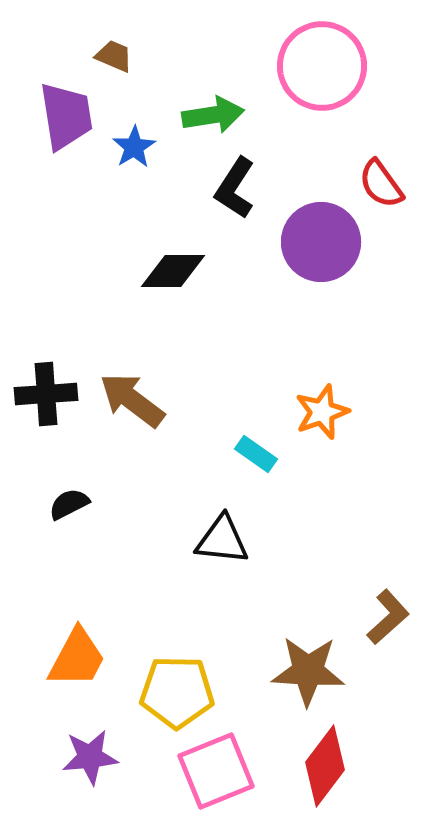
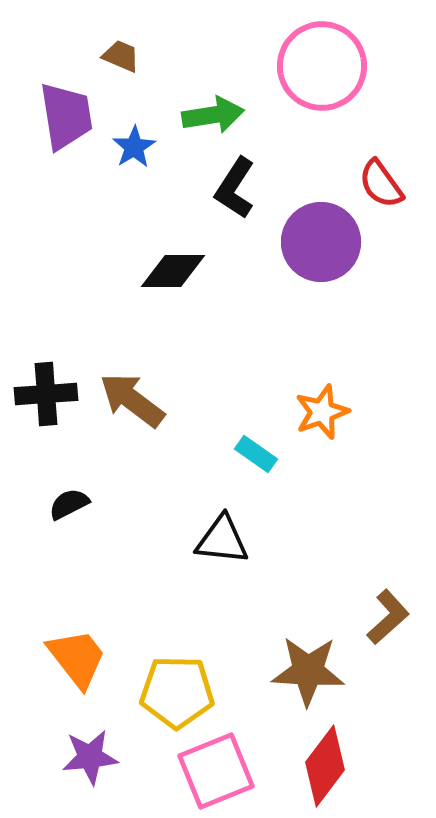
brown trapezoid: moved 7 px right
orange trapezoid: rotated 66 degrees counterclockwise
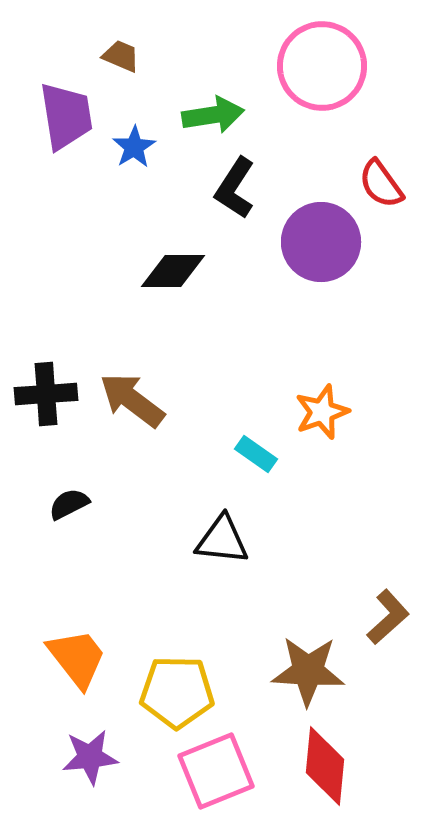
red diamond: rotated 32 degrees counterclockwise
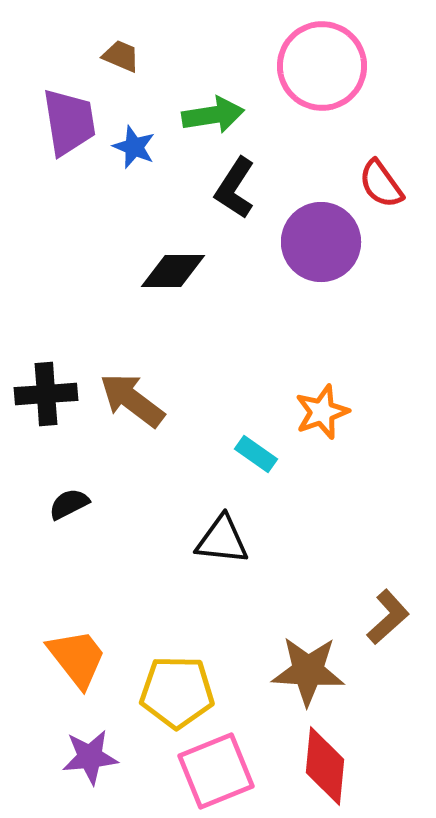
purple trapezoid: moved 3 px right, 6 px down
blue star: rotated 18 degrees counterclockwise
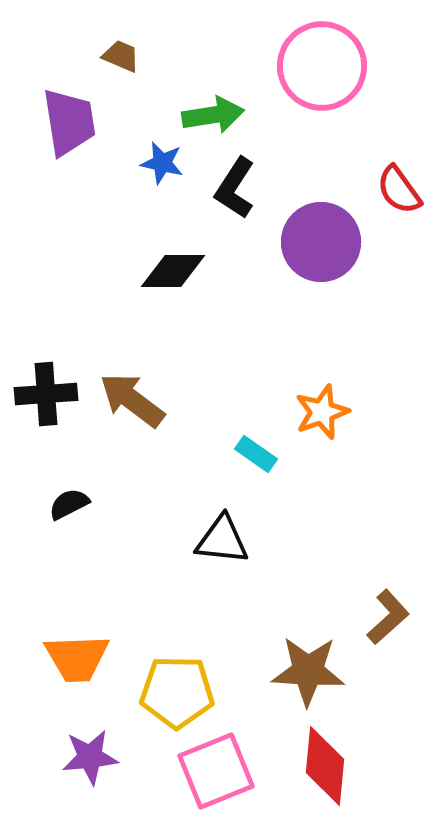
blue star: moved 28 px right, 16 px down; rotated 9 degrees counterclockwise
red semicircle: moved 18 px right, 6 px down
orange trapezoid: rotated 126 degrees clockwise
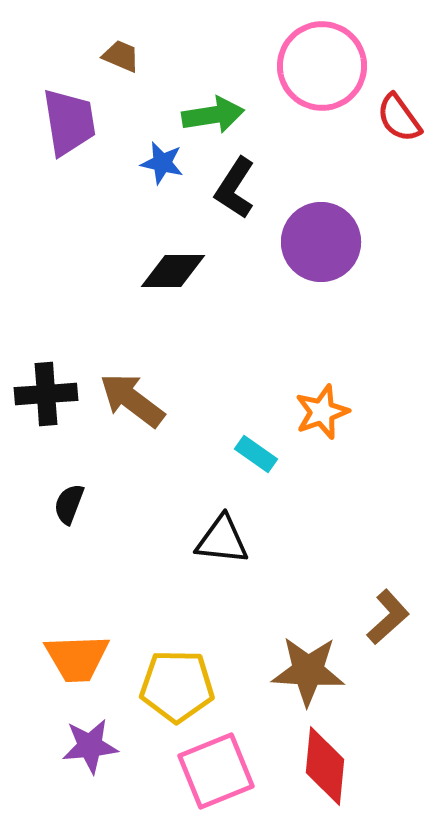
red semicircle: moved 72 px up
black semicircle: rotated 42 degrees counterclockwise
yellow pentagon: moved 6 px up
purple star: moved 11 px up
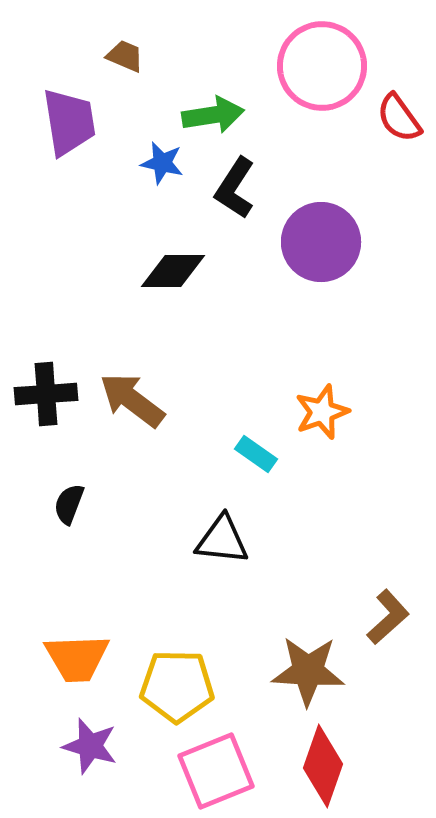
brown trapezoid: moved 4 px right
purple star: rotated 22 degrees clockwise
red diamond: moved 2 px left; rotated 14 degrees clockwise
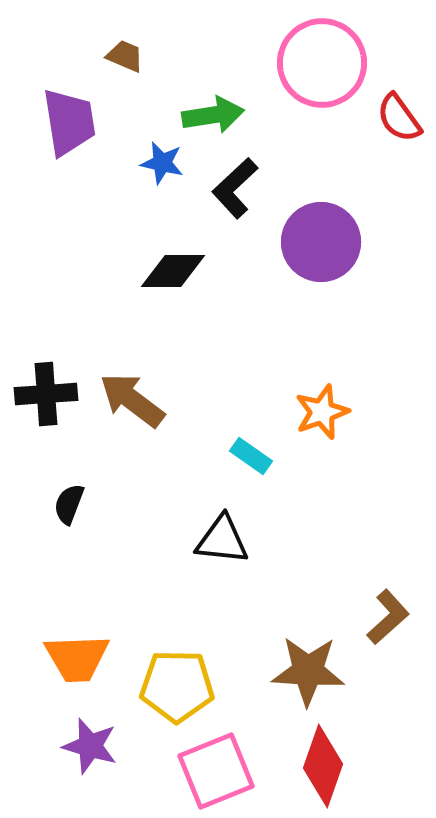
pink circle: moved 3 px up
black L-shape: rotated 14 degrees clockwise
cyan rectangle: moved 5 px left, 2 px down
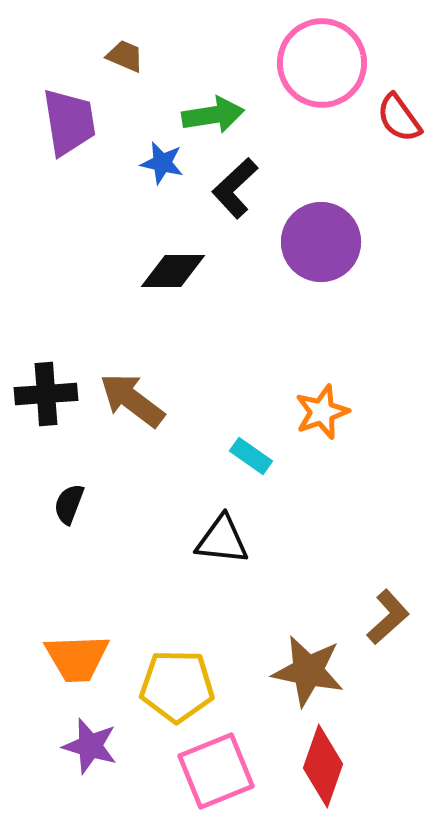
brown star: rotated 8 degrees clockwise
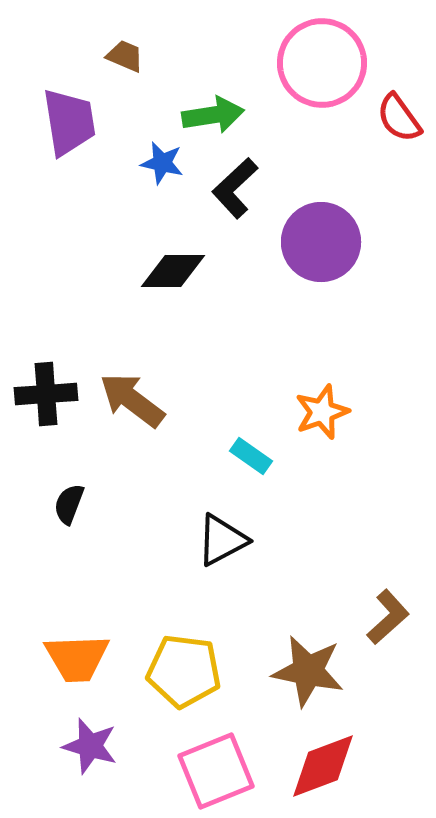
black triangle: rotated 34 degrees counterclockwise
yellow pentagon: moved 7 px right, 15 px up; rotated 6 degrees clockwise
red diamond: rotated 50 degrees clockwise
